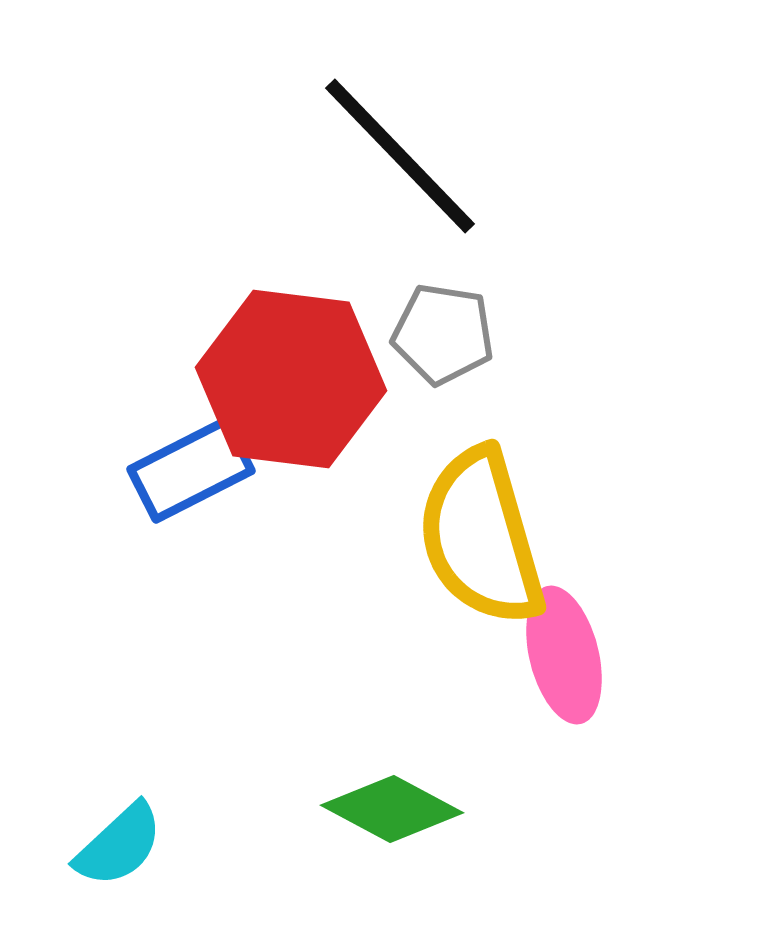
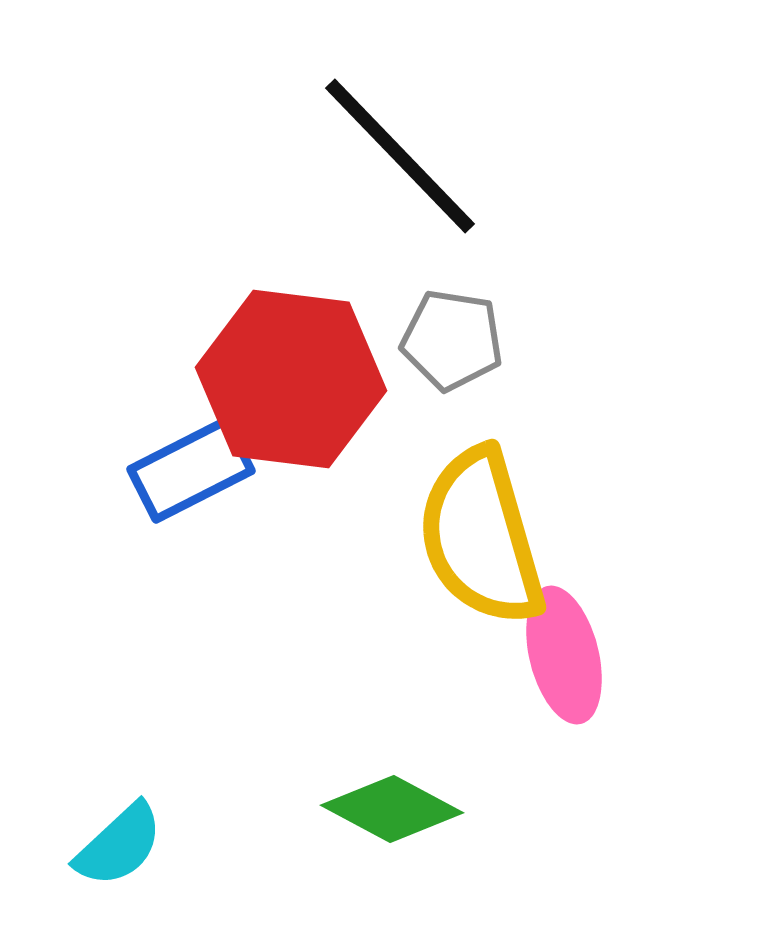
gray pentagon: moved 9 px right, 6 px down
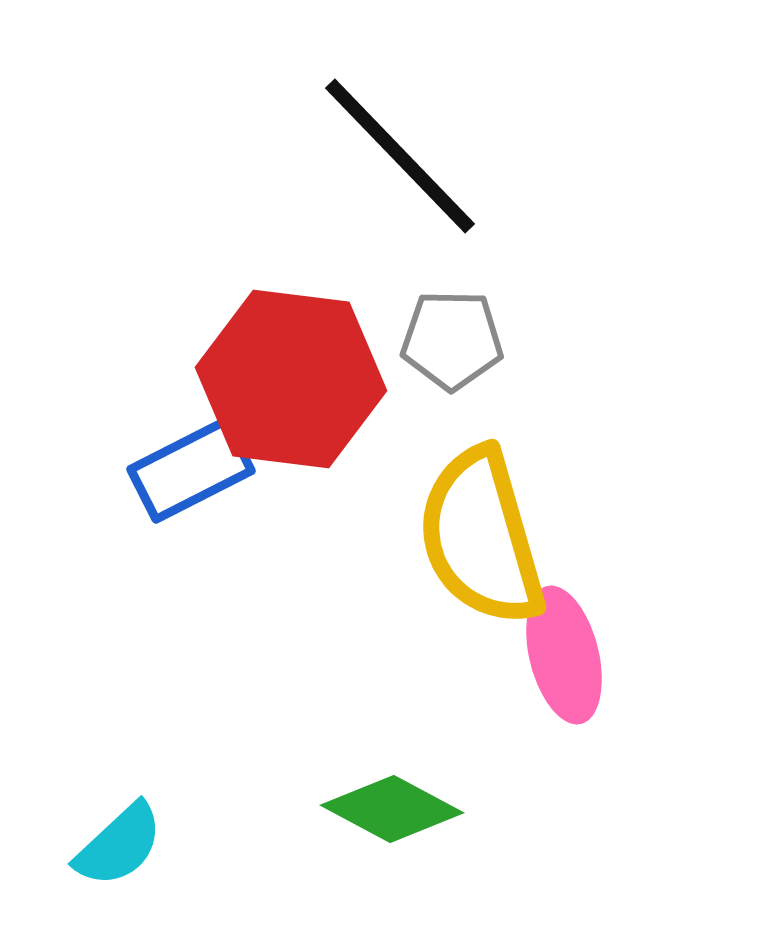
gray pentagon: rotated 8 degrees counterclockwise
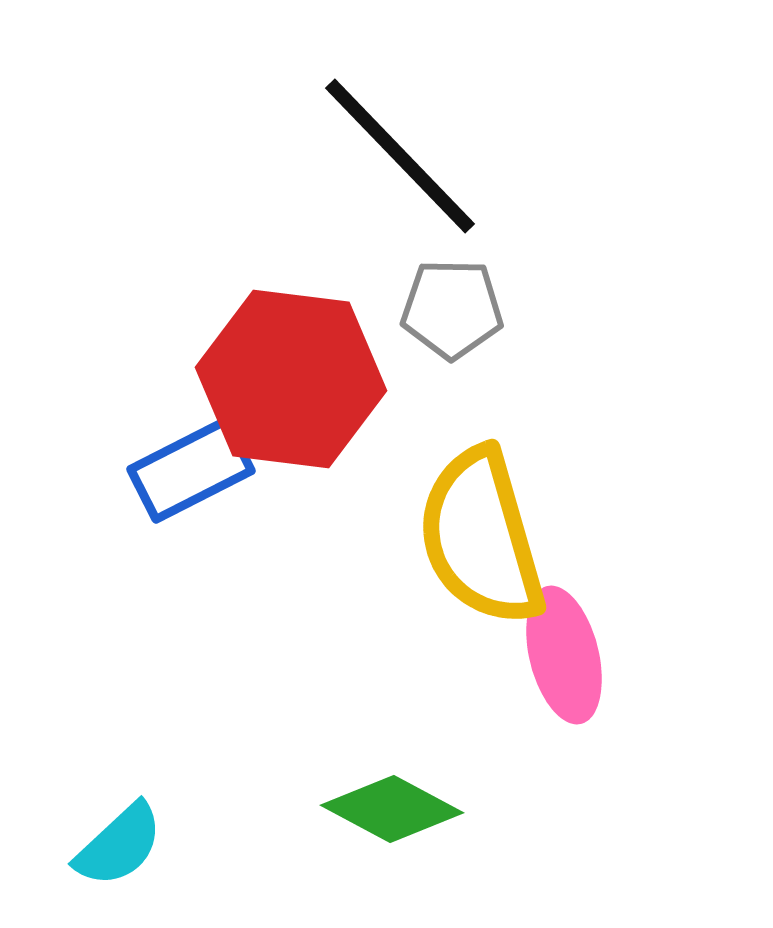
gray pentagon: moved 31 px up
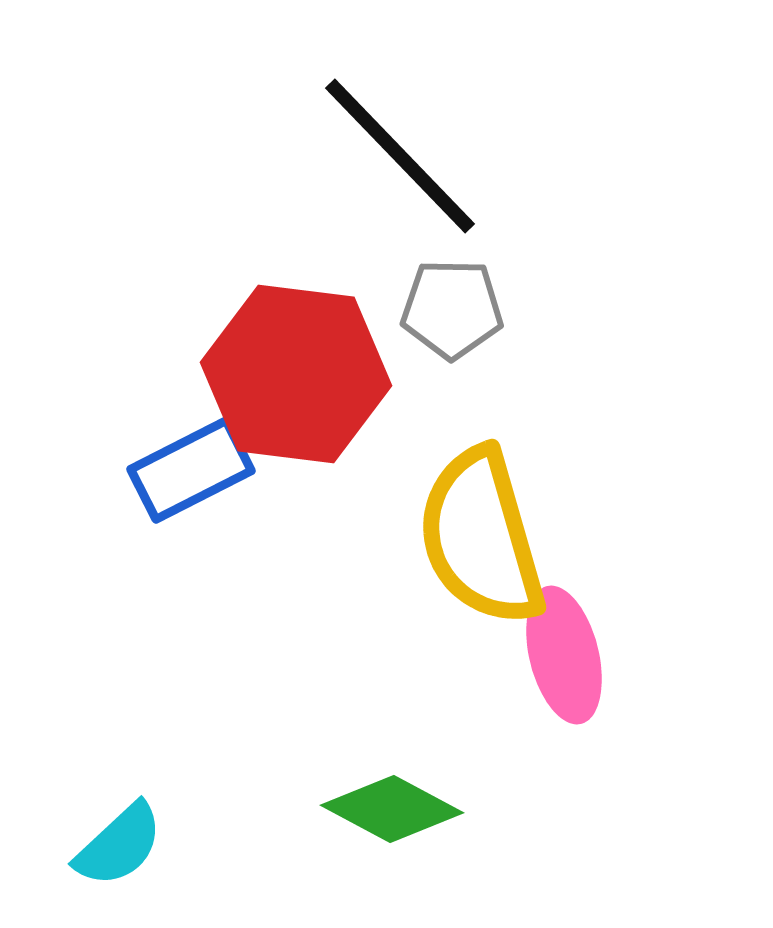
red hexagon: moved 5 px right, 5 px up
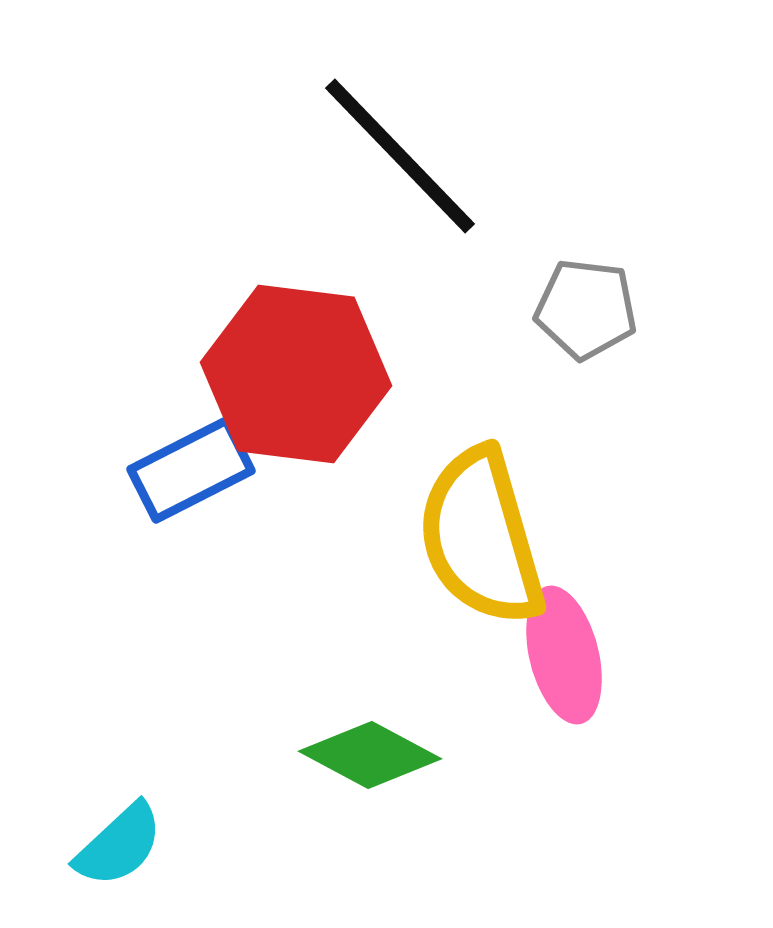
gray pentagon: moved 134 px right; rotated 6 degrees clockwise
green diamond: moved 22 px left, 54 px up
